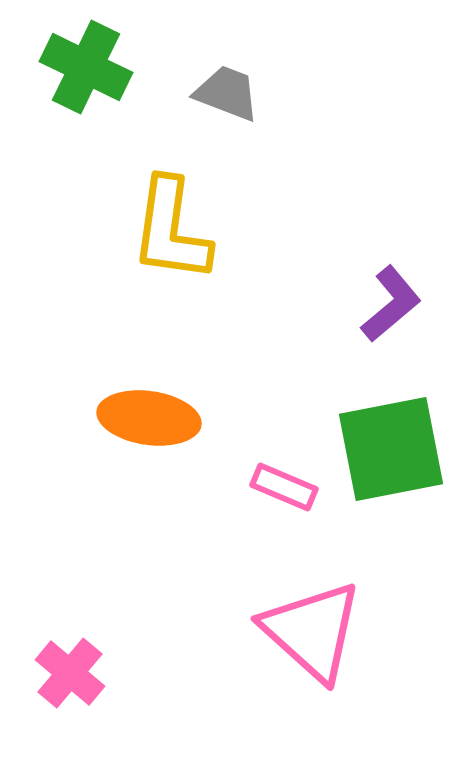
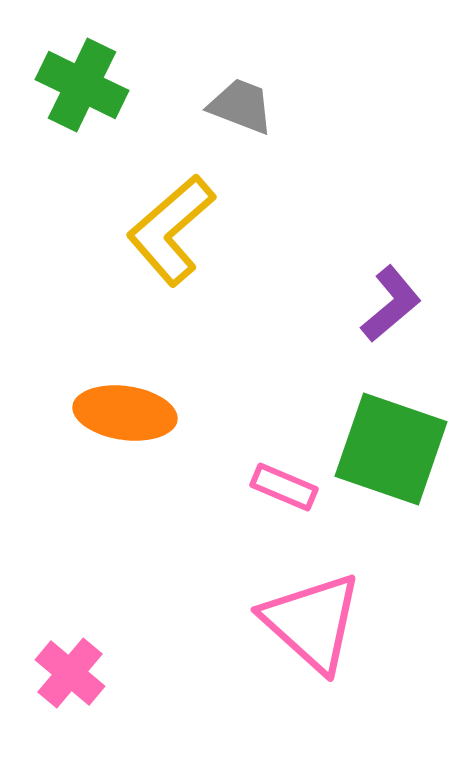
green cross: moved 4 px left, 18 px down
gray trapezoid: moved 14 px right, 13 px down
yellow L-shape: rotated 41 degrees clockwise
orange ellipse: moved 24 px left, 5 px up
green square: rotated 30 degrees clockwise
pink triangle: moved 9 px up
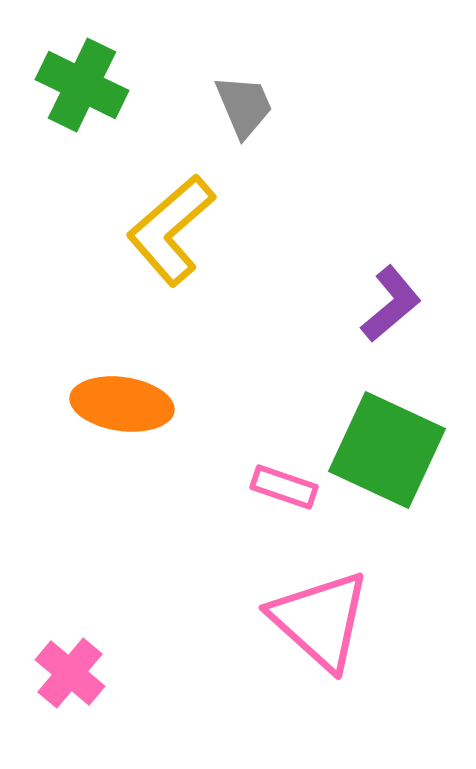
gray trapezoid: moved 3 px right; rotated 46 degrees clockwise
orange ellipse: moved 3 px left, 9 px up
green square: moved 4 px left, 1 px down; rotated 6 degrees clockwise
pink rectangle: rotated 4 degrees counterclockwise
pink triangle: moved 8 px right, 2 px up
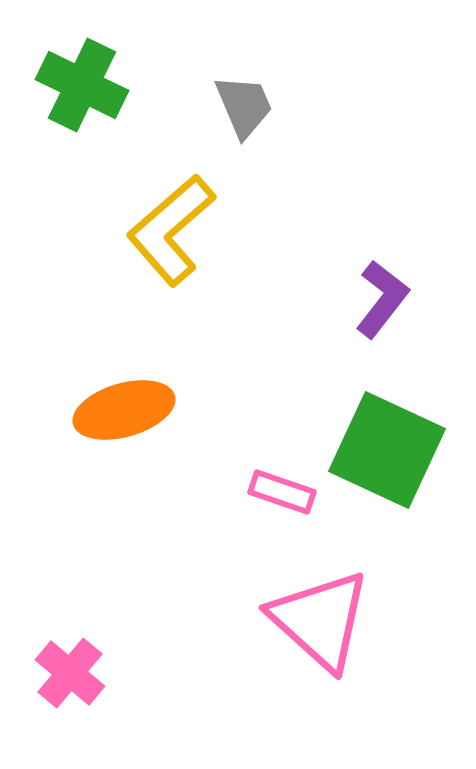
purple L-shape: moved 9 px left, 5 px up; rotated 12 degrees counterclockwise
orange ellipse: moved 2 px right, 6 px down; rotated 24 degrees counterclockwise
pink rectangle: moved 2 px left, 5 px down
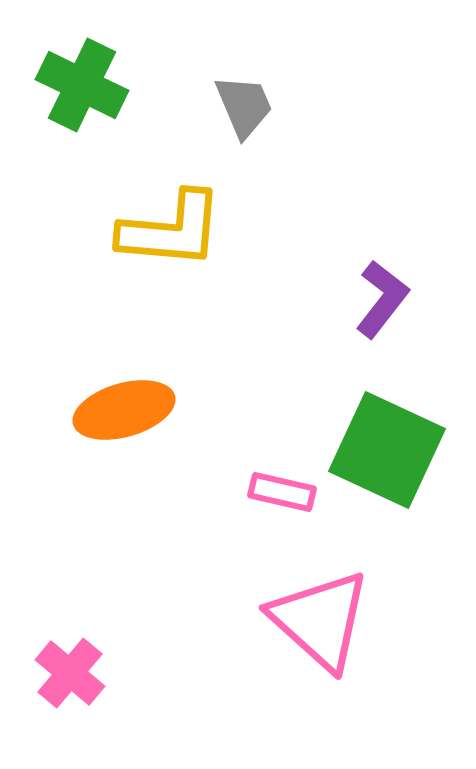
yellow L-shape: rotated 134 degrees counterclockwise
pink rectangle: rotated 6 degrees counterclockwise
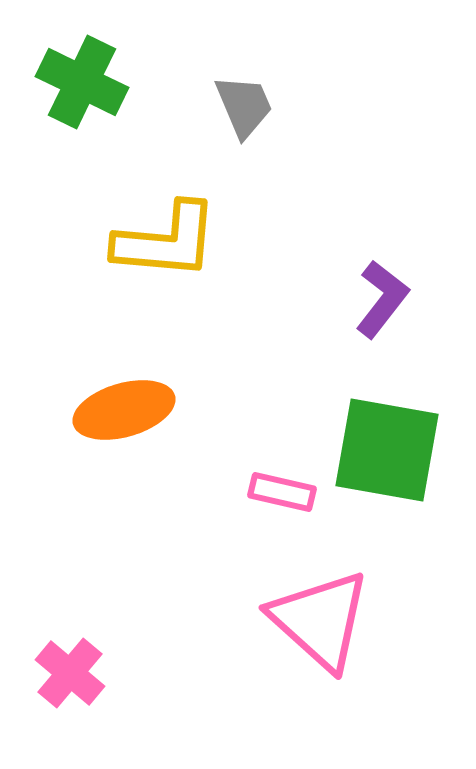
green cross: moved 3 px up
yellow L-shape: moved 5 px left, 11 px down
green square: rotated 15 degrees counterclockwise
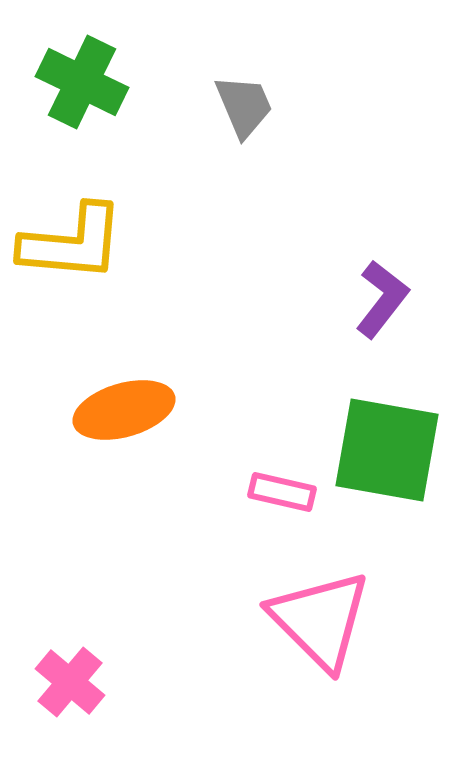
yellow L-shape: moved 94 px left, 2 px down
pink triangle: rotated 3 degrees clockwise
pink cross: moved 9 px down
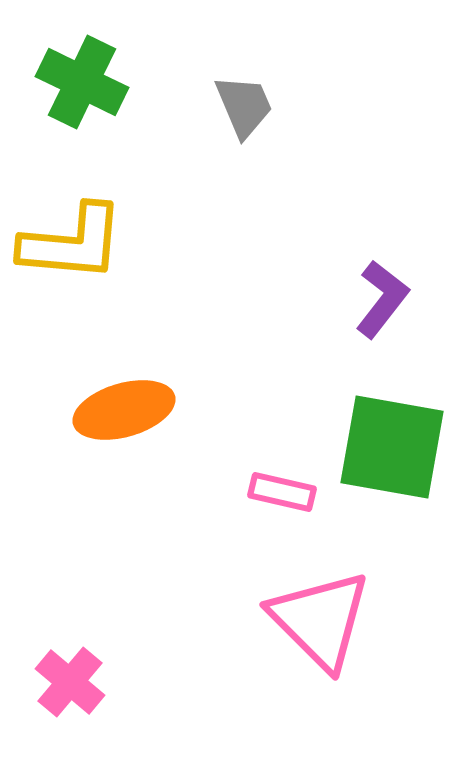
green square: moved 5 px right, 3 px up
